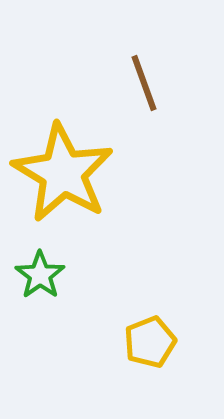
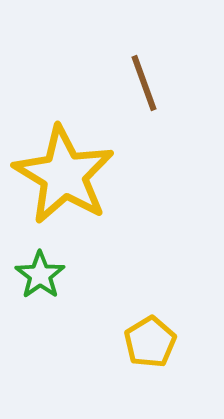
yellow star: moved 1 px right, 2 px down
yellow pentagon: rotated 9 degrees counterclockwise
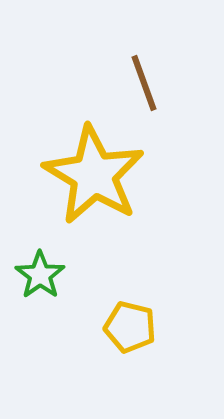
yellow star: moved 30 px right
yellow pentagon: moved 20 px left, 15 px up; rotated 27 degrees counterclockwise
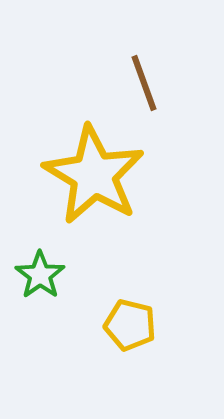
yellow pentagon: moved 2 px up
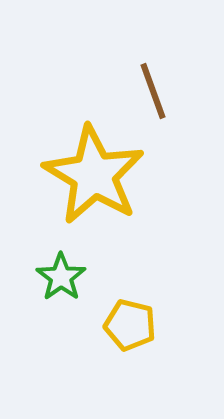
brown line: moved 9 px right, 8 px down
green star: moved 21 px right, 2 px down
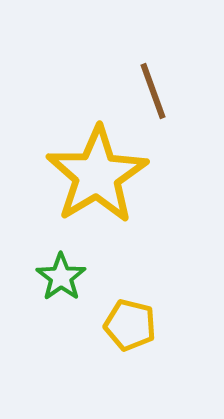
yellow star: moved 3 px right; rotated 10 degrees clockwise
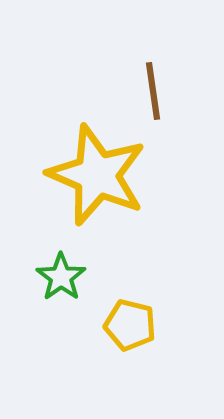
brown line: rotated 12 degrees clockwise
yellow star: rotated 18 degrees counterclockwise
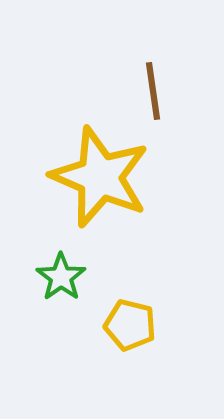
yellow star: moved 3 px right, 2 px down
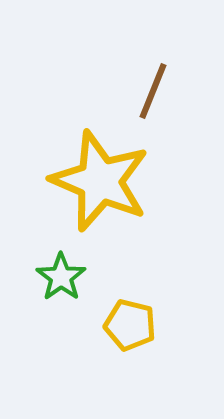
brown line: rotated 30 degrees clockwise
yellow star: moved 4 px down
